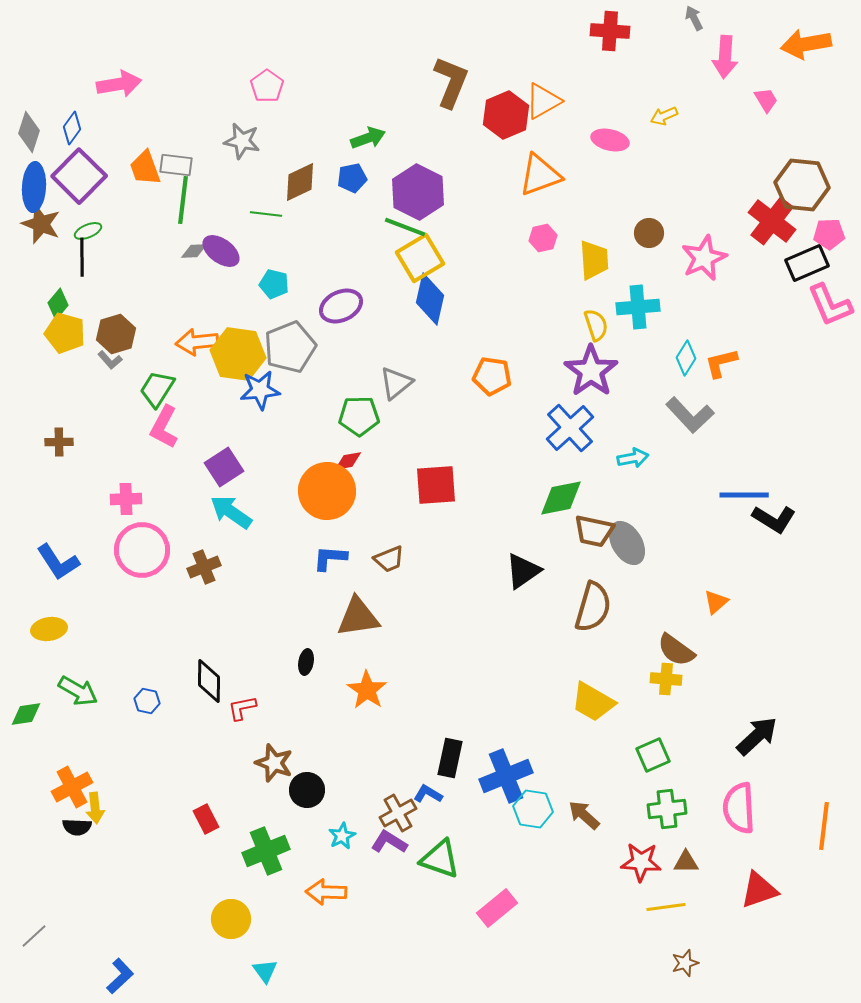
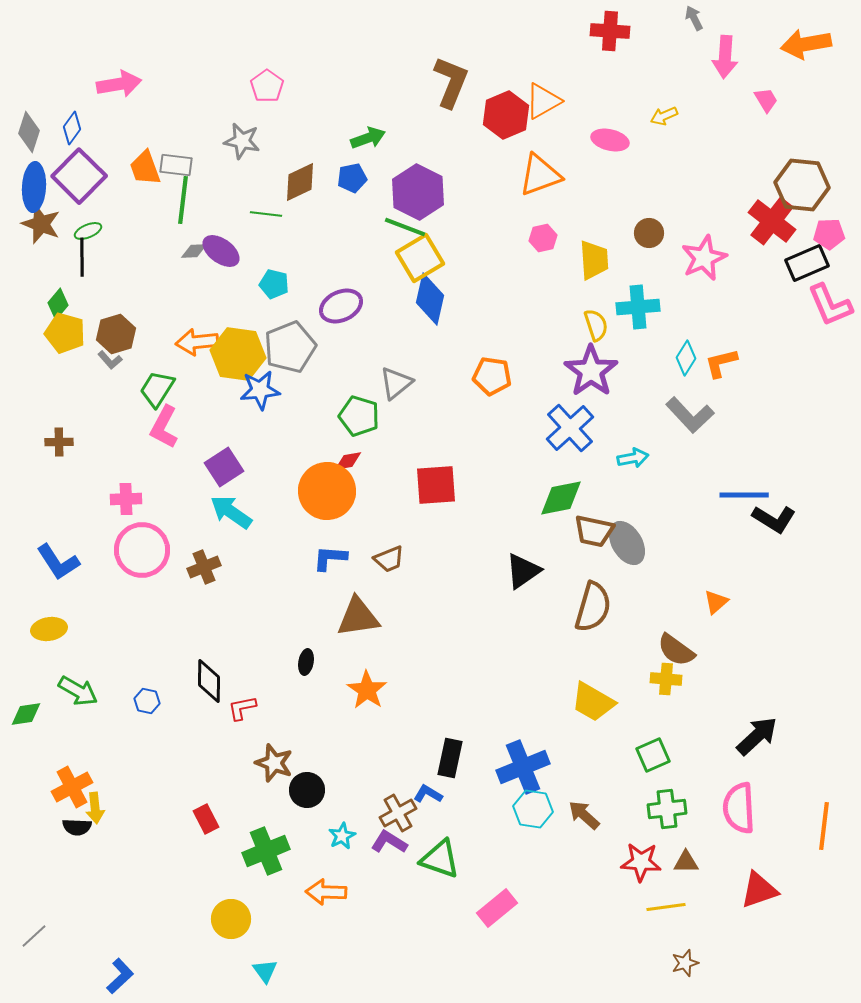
green pentagon at (359, 416): rotated 18 degrees clockwise
blue cross at (506, 776): moved 17 px right, 9 px up
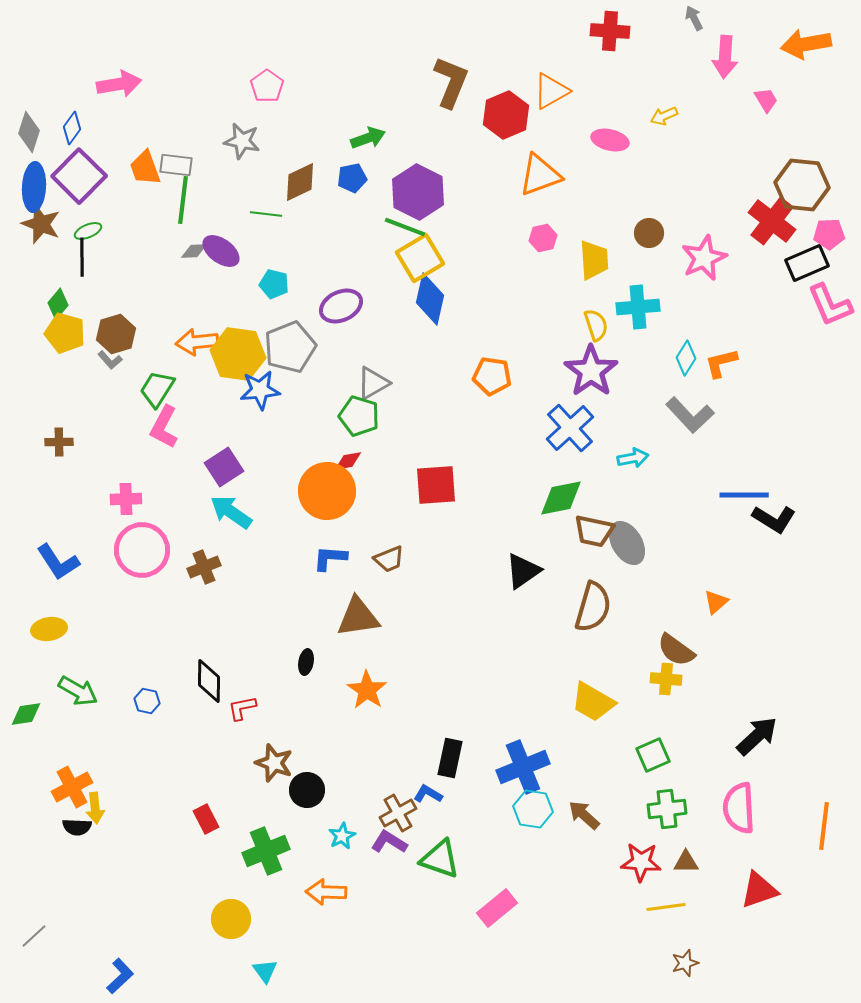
orange triangle at (543, 101): moved 8 px right, 10 px up
gray triangle at (396, 383): moved 23 px left; rotated 9 degrees clockwise
